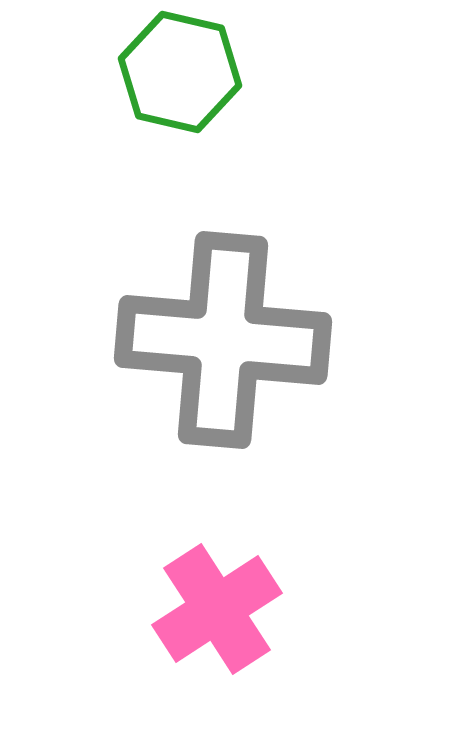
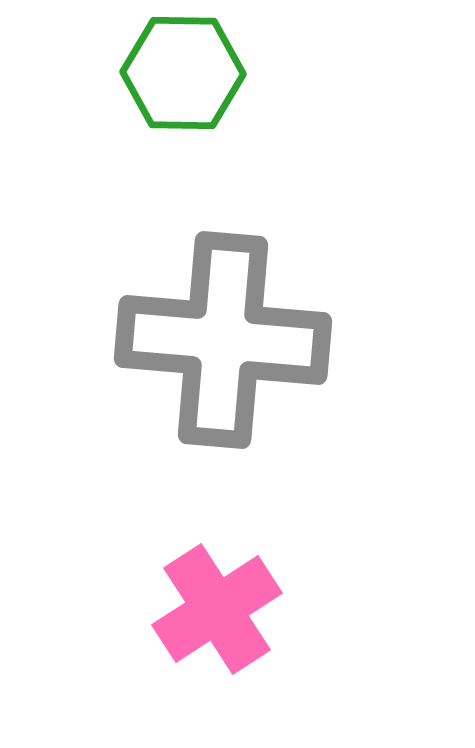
green hexagon: moved 3 px right, 1 px down; rotated 12 degrees counterclockwise
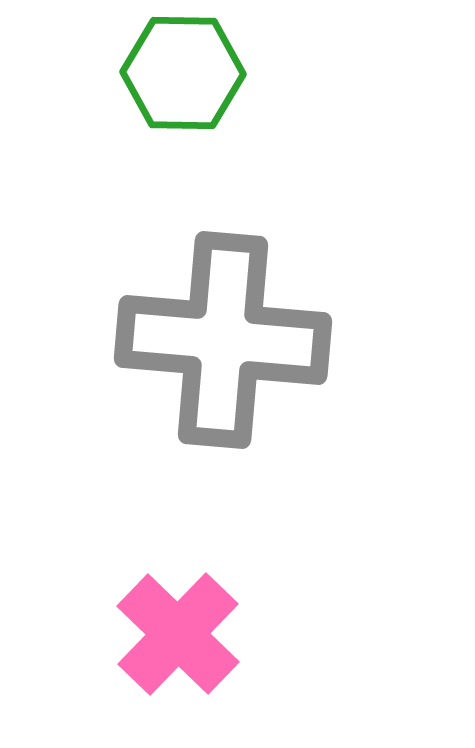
pink cross: moved 39 px left, 25 px down; rotated 13 degrees counterclockwise
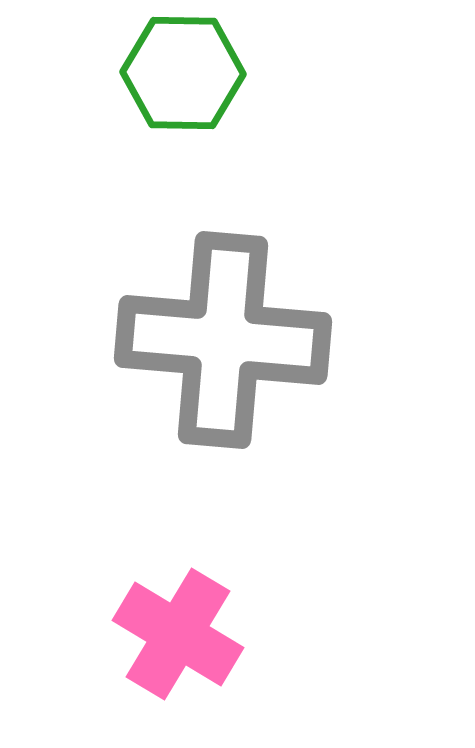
pink cross: rotated 13 degrees counterclockwise
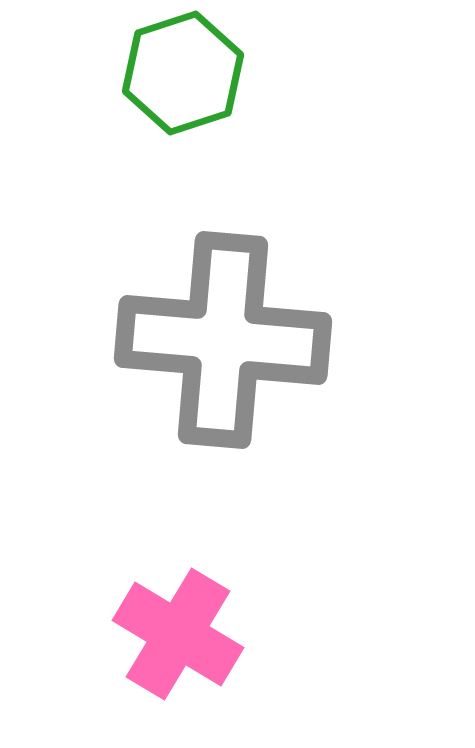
green hexagon: rotated 19 degrees counterclockwise
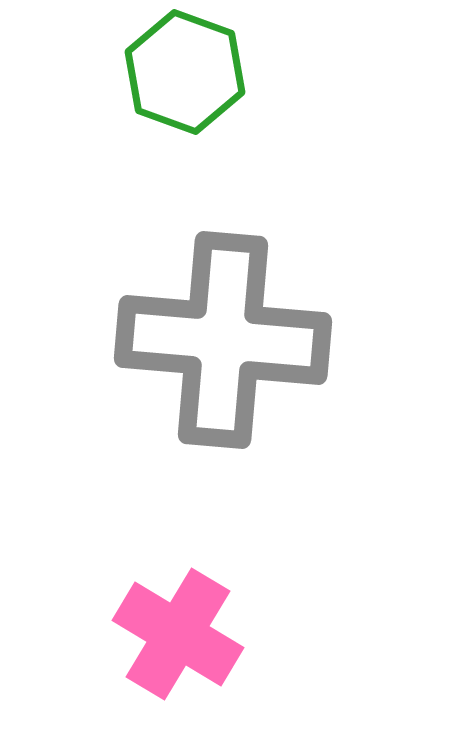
green hexagon: moved 2 px right, 1 px up; rotated 22 degrees counterclockwise
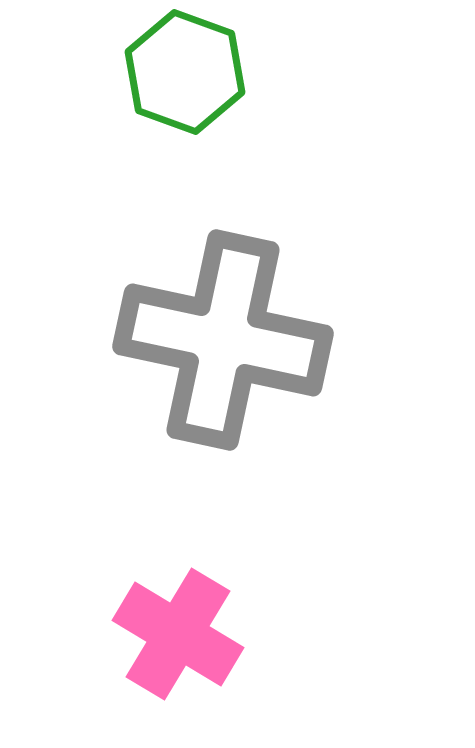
gray cross: rotated 7 degrees clockwise
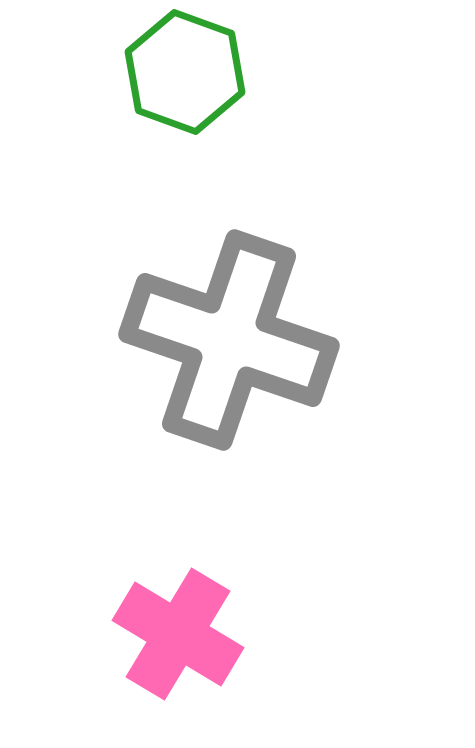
gray cross: moved 6 px right; rotated 7 degrees clockwise
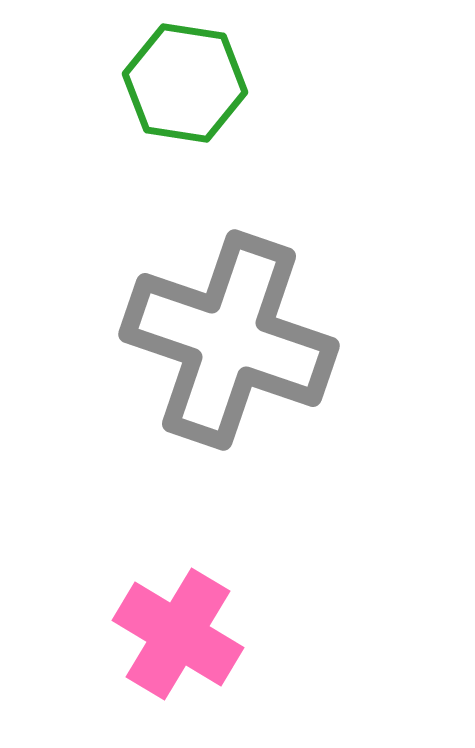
green hexagon: moved 11 px down; rotated 11 degrees counterclockwise
